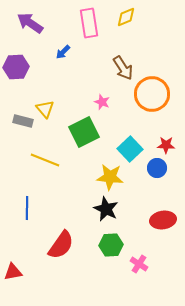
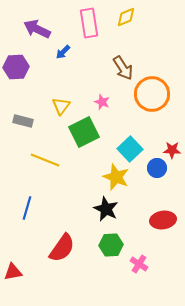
purple arrow: moved 7 px right, 6 px down; rotated 8 degrees counterclockwise
yellow triangle: moved 16 px right, 3 px up; rotated 18 degrees clockwise
red star: moved 6 px right, 5 px down
yellow star: moved 6 px right; rotated 16 degrees clockwise
blue line: rotated 15 degrees clockwise
red semicircle: moved 1 px right, 3 px down
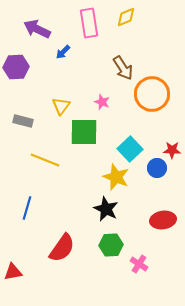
green square: rotated 28 degrees clockwise
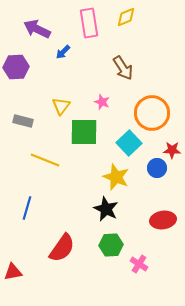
orange circle: moved 19 px down
cyan square: moved 1 px left, 6 px up
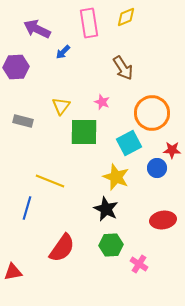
cyan square: rotated 15 degrees clockwise
yellow line: moved 5 px right, 21 px down
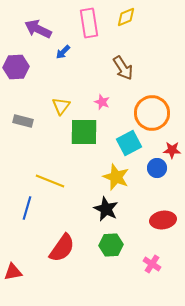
purple arrow: moved 1 px right
pink cross: moved 13 px right
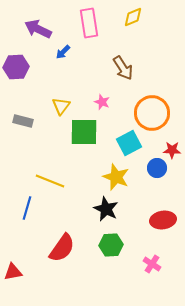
yellow diamond: moved 7 px right
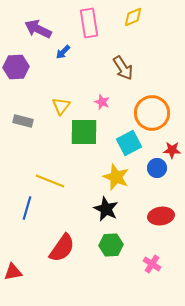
red ellipse: moved 2 px left, 4 px up
